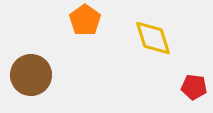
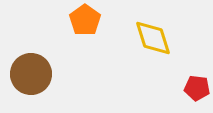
brown circle: moved 1 px up
red pentagon: moved 3 px right, 1 px down
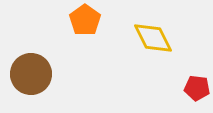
yellow diamond: rotated 9 degrees counterclockwise
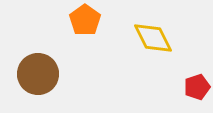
brown circle: moved 7 px right
red pentagon: moved 1 px up; rotated 25 degrees counterclockwise
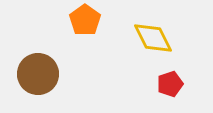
red pentagon: moved 27 px left, 3 px up
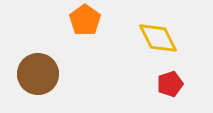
yellow diamond: moved 5 px right
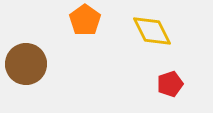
yellow diamond: moved 6 px left, 7 px up
brown circle: moved 12 px left, 10 px up
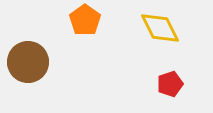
yellow diamond: moved 8 px right, 3 px up
brown circle: moved 2 px right, 2 px up
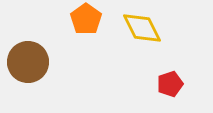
orange pentagon: moved 1 px right, 1 px up
yellow diamond: moved 18 px left
